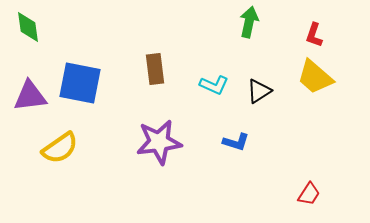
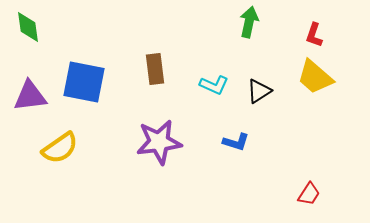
blue square: moved 4 px right, 1 px up
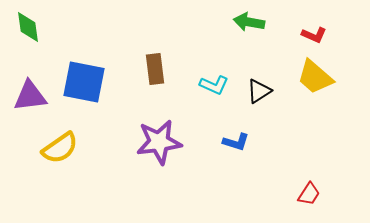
green arrow: rotated 92 degrees counterclockwise
red L-shape: rotated 85 degrees counterclockwise
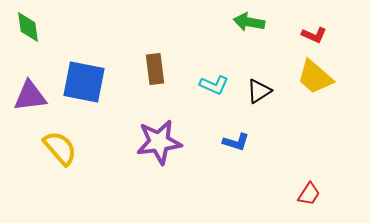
yellow semicircle: rotated 96 degrees counterclockwise
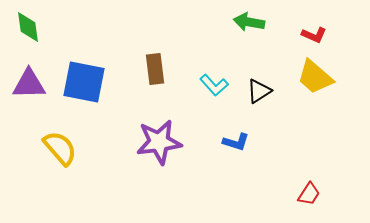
cyan L-shape: rotated 24 degrees clockwise
purple triangle: moved 1 px left, 12 px up; rotated 6 degrees clockwise
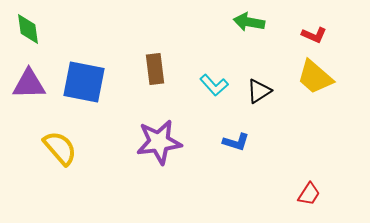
green diamond: moved 2 px down
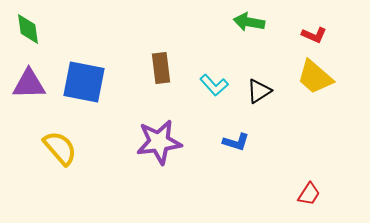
brown rectangle: moved 6 px right, 1 px up
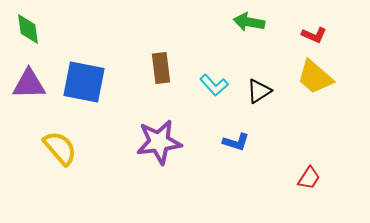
red trapezoid: moved 16 px up
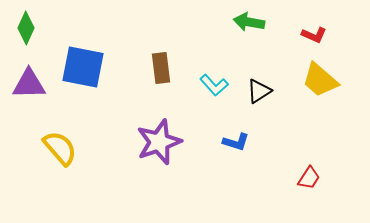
green diamond: moved 2 px left, 1 px up; rotated 32 degrees clockwise
yellow trapezoid: moved 5 px right, 3 px down
blue square: moved 1 px left, 15 px up
purple star: rotated 12 degrees counterclockwise
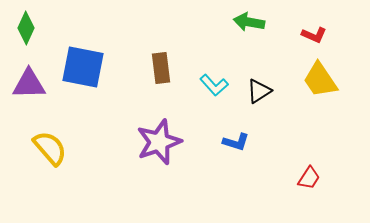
yellow trapezoid: rotated 15 degrees clockwise
yellow semicircle: moved 10 px left
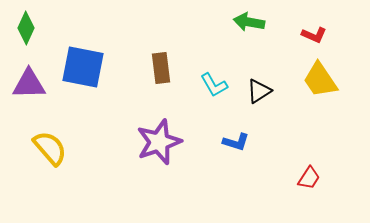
cyan L-shape: rotated 12 degrees clockwise
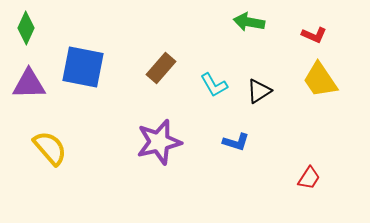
brown rectangle: rotated 48 degrees clockwise
purple star: rotated 6 degrees clockwise
